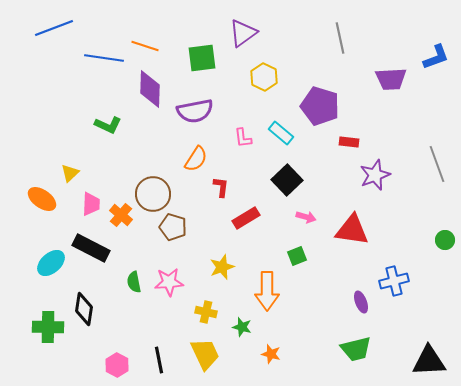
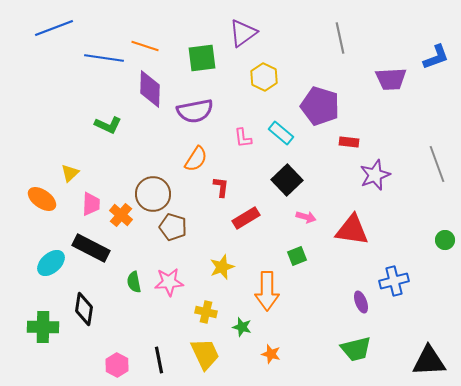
green cross at (48, 327): moved 5 px left
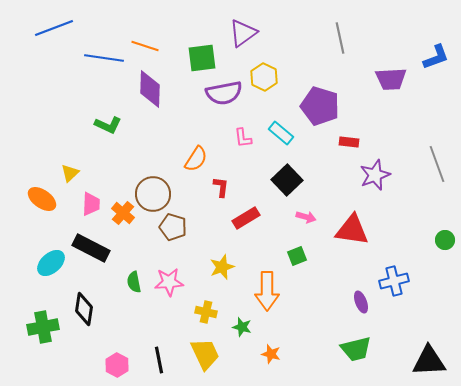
purple semicircle at (195, 111): moved 29 px right, 18 px up
orange cross at (121, 215): moved 2 px right, 2 px up
green cross at (43, 327): rotated 12 degrees counterclockwise
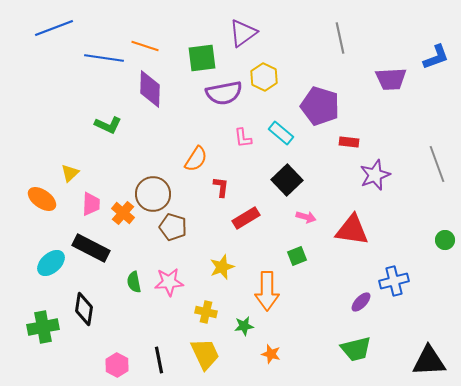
purple ellipse at (361, 302): rotated 65 degrees clockwise
green star at (242, 327): moved 2 px right, 1 px up; rotated 24 degrees counterclockwise
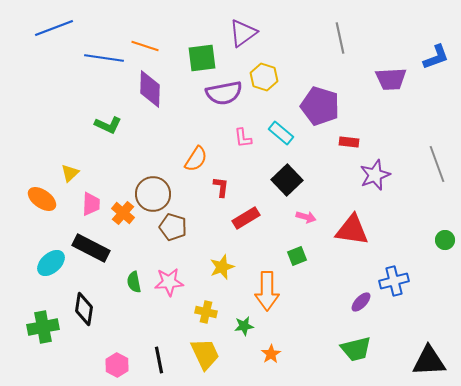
yellow hexagon at (264, 77): rotated 8 degrees counterclockwise
orange star at (271, 354): rotated 24 degrees clockwise
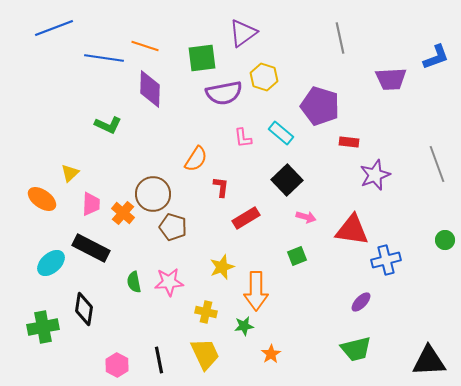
blue cross at (394, 281): moved 8 px left, 21 px up
orange arrow at (267, 291): moved 11 px left
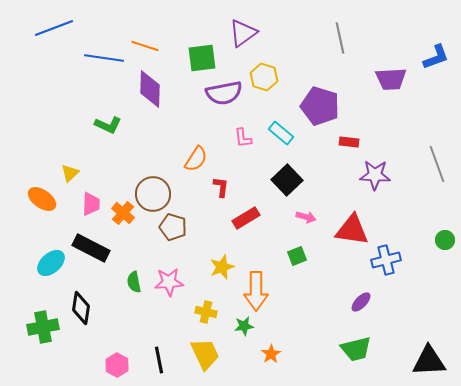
purple star at (375, 175): rotated 24 degrees clockwise
black diamond at (84, 309): moved 3 px left, 1 px up
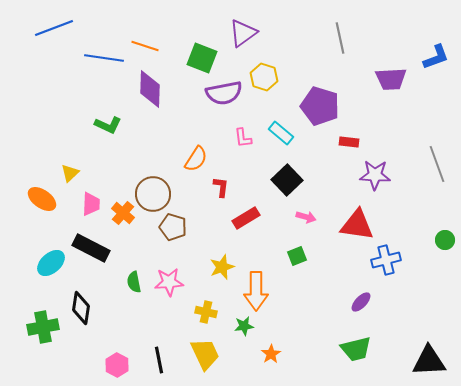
green square at (202, 58): rotated 28 degrees clockwise
red triangle at (352, 230): moved 5 px right, 5 px up
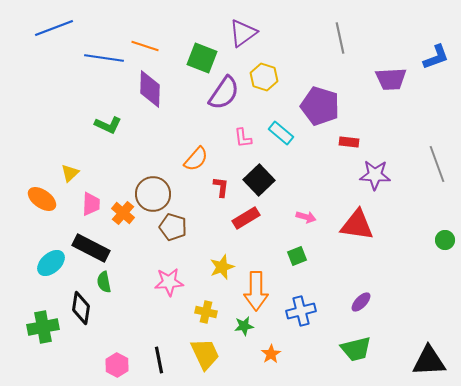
purple semicircle at (224, 93): rotated 45 degrees counterclockwise
orange semicircle at (196, 159): rotated 8 degrees clockwise
black square at (287, 180): moved 28 px left
blue cross at (386, 260): moved 85 px left, 51 px down
green semicircle at (134, 282): moved 30 px left
